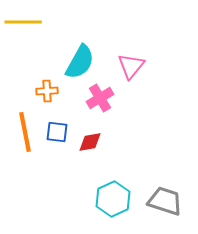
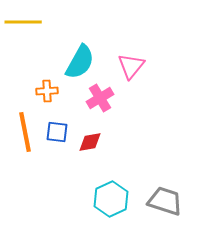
cyan hexagon: moved 2 px left
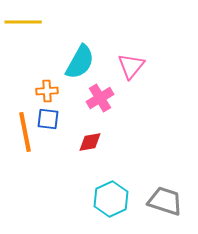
blue square: moved 9 px left, 13 px up
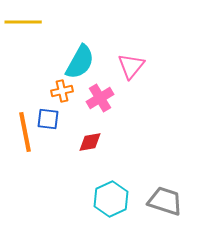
orange cross: moved 15 px right; rotated 10 degrees counterclockwise
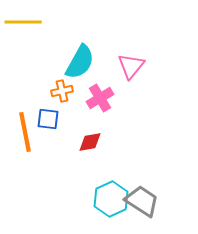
gray trapezoid: moved 23 px left; rotated 15 degrees clockwise
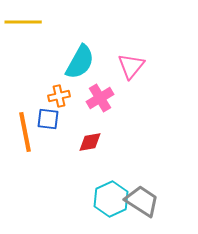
orange cross: moved 3 px left, 5 px down
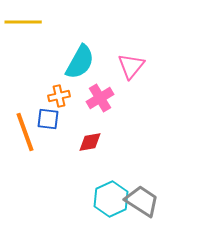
orange line: rotated 9 degrees counterclockwise
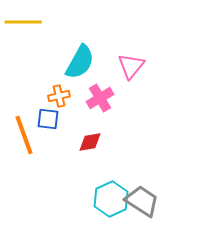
orange line: moved 1 px left, 3 px down
